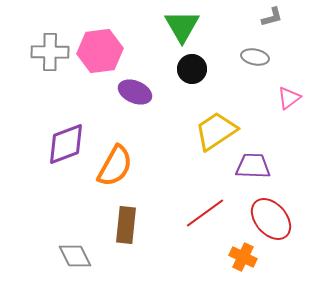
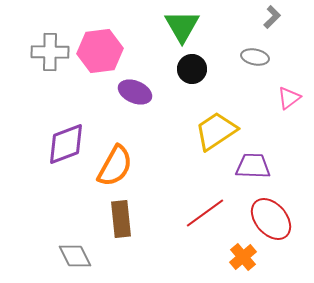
gray L-shape: rotated 30 degrees counterclockwise
brown rectangle: moved 5 px left, 6 px up; rotated 12 degrees counterclockwise
orange cross: rotated 24 degrees clockwise
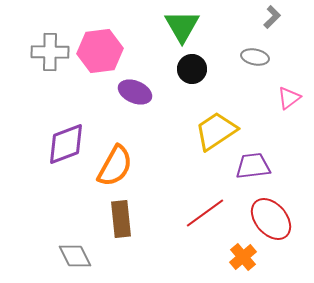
purple trapezoid: rotated 9 degrees counterclockwise
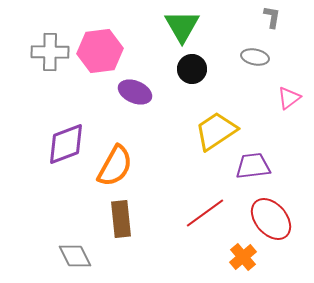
gray L-shape: rotated 35 degrees counterclockwise
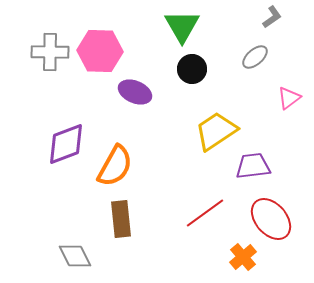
gray L-shape: rotated 45 degrees clockwise
pink hexagon: rotated 9 degrees clockwise
gray ellipse: rotated 52 degrees counterclockwise
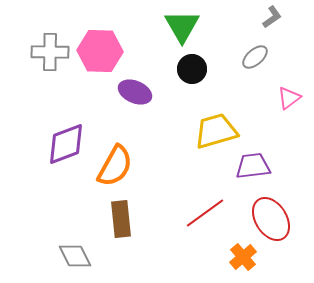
yellow trapezoid: rotated 18 degrees clockwise
red ellipse: rotated 9 degrees clockwise
